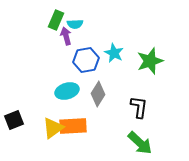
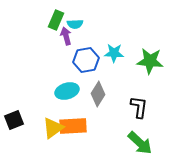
cyan star: rotated 24 degrees counterclockwise
green star: rotated 24 degrees clockwise
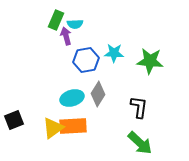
cyan ellipse: moved 5 px right, 7 px down
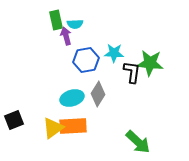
green rectangle: rotated 36 degrees counterclockwise
green star: moved 2 px down
black L-shape: moved 7 px left, 35 px up
green arrow: moved 2 px left, 1 px up
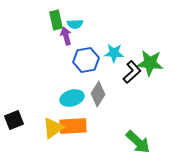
black L-shape: rotated 40 degrees clockwise
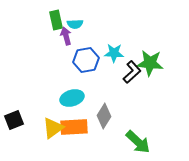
gray diamond: moved 6 px right, 22 px down
orange rectangle: moved 1 px right, 1 px down
